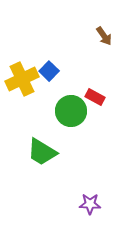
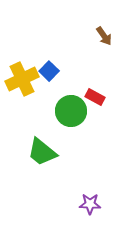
green trapezoid: rotated 8 degrees clockwise
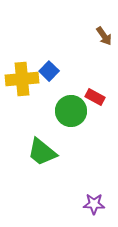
yellow cross: rotated 20 degrees clockwise
purple star: moved 4 px right
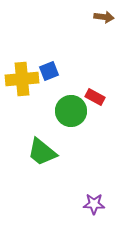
brown arrow: moved 19 px up; rotated 48 degrees counterclockwise
blue square: rotated 24 degrees clockwise
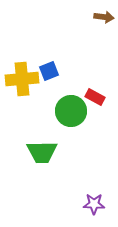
green trapezoid: rotated 40 degrees counterclockwise
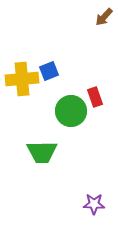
brown arrow: rotated 126 degrees clockwise
red rectangle: rotated 42 degrees clockwise
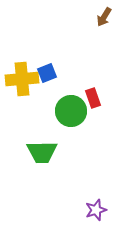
brown arrow: rotated 12 degrees counterclockwise
blue square: moved 2 px left, 2 px down
red rectangle: moved 2 px left, 1 px down
purple star: moved 2 px right, 6 px down; rotated 20 degrees counterclockwise
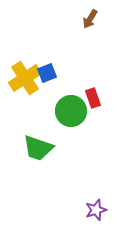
brown arrow: moved 14 px left, 2 px down
yellow cross: moved 3 px right, 1 px up; rotated 28 degrees counterclockwise
green trapezoid: moved 4 px left, 4 px up; rotated 20 degrees clockwise
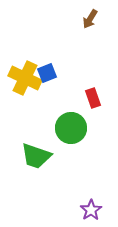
yellow cross: rotated 32 degrees counterclockwise
green circle: moved 17 px down
green trapezoid: moved 2 px left, 8 px down
purple star: moved 5 px left; rotated 15 degrees counterclockwise
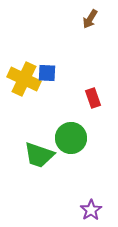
blue square: rotated 24 degrees clockwise
yellow cross: moved 1 px left, 1 px down
green circle: moved 10 px down
green trapezoid: moved 3 px right, 1 px up
